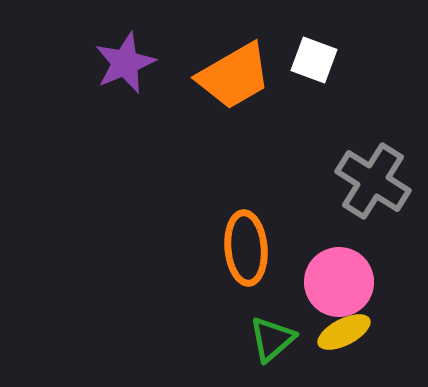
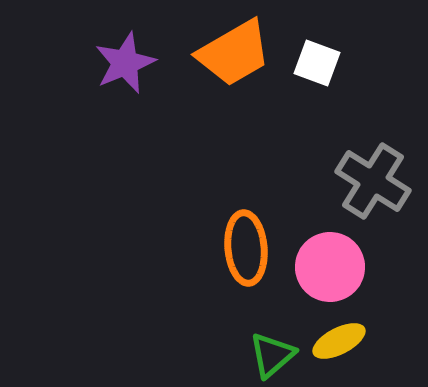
white square: moved 3 px right, 3 px down
orange trapezoid: moved 23 px up
pink circle: moved 9 px left, 15 px up
yellow ellipse: moved 5 px left, 9 px down
green triangle: moved 16 px down
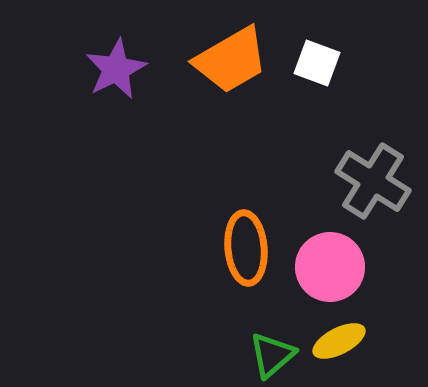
orange trapezoid: moved 3 px left, 7 px down
purple star: moved 9 px left, 6 px down; rotated 4 degrees counterclockwise
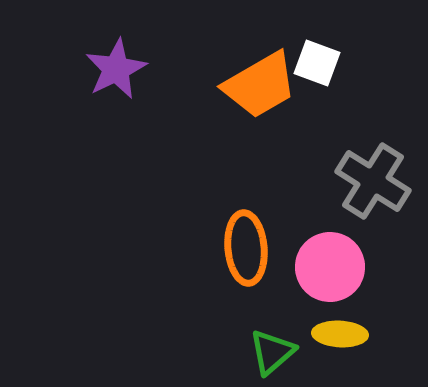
orange trapezoid: moved 29 px right, 25 px down
yellow ellipse: moved 1 px right, 7 px up; rotated 30 degrees clockwise
green triangle: moved 3 px up
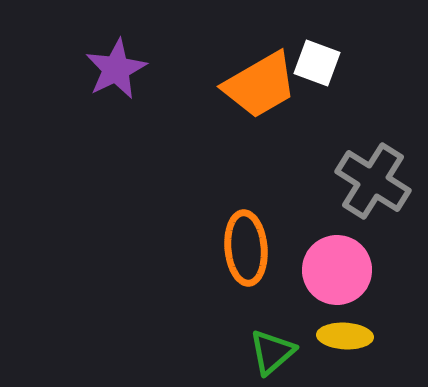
pink circle: moved 7 px right, 3 px down
yellow ellipse: moved 5 px right, 2 px down
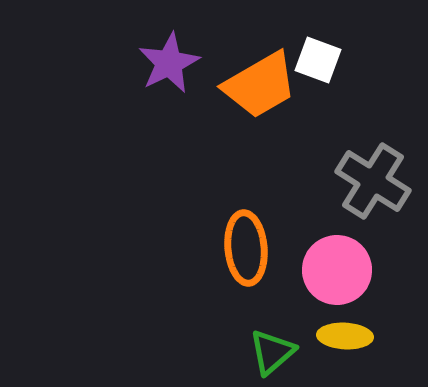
white square: moved 1 px right, 3 px up
purple star: moved 53 px right, 6 px up
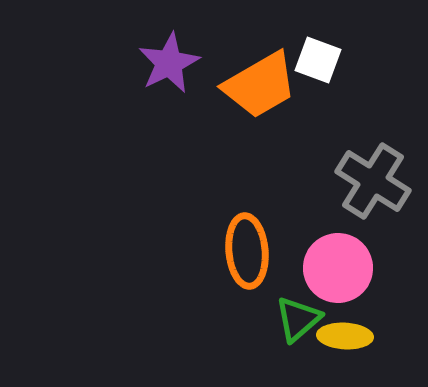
orange ellipse: moved 1 px right, 3 px down
pink circle: moved 1 px right, 2 px up
green triangle: moved 26 px right, 33 px up
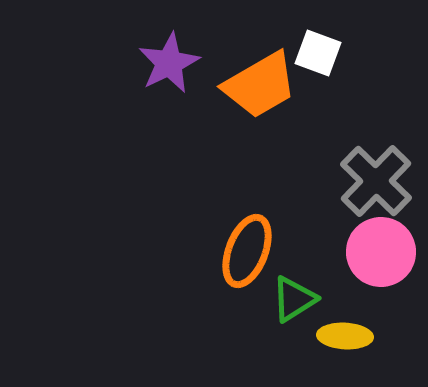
white square: moved 7 px up
gray cross: moved 3 px right; rotated 12 degrees clockwise
orange ellipse: rotated 26 degrees clockwise
pink circle: moved 43 px right, 16 px up
green triangle: moved 4 px left, 20 px up; rotated 9 degrees clockwise
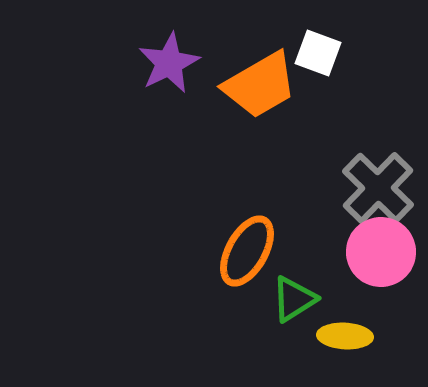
gray cross: moved 2 px right, 7 px down
orange ellipse: rotated 8 degrees clockwise
